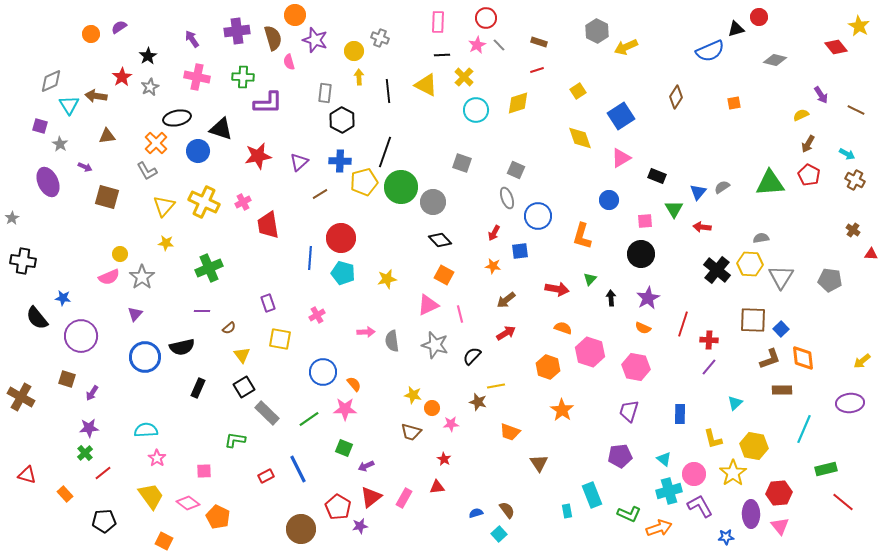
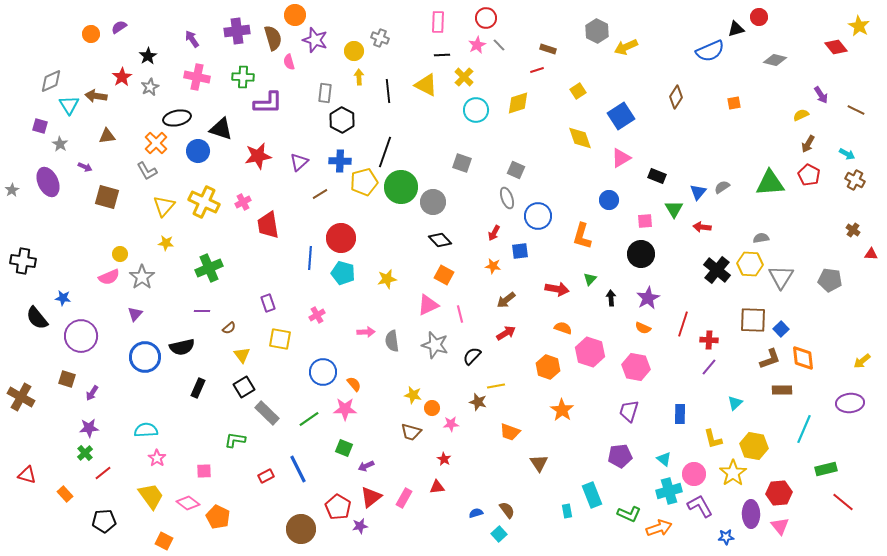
brown rectangle at (539, 42): moved 9 px right, 7 px down
gray star at (12, 218): moved 28 px up
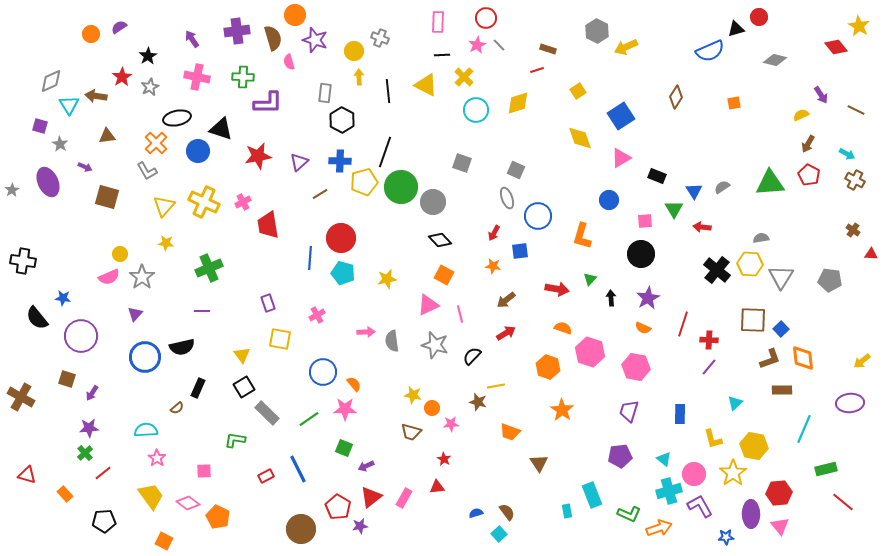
blue triangle at (698, 192): moved 4 px left, 1 px up; rotated 12 degrees counterclockwise
brown semicircle at (229, 328): moved 52 px left, 80 px down
brown semicircle at (507, 510): moved 2 px down
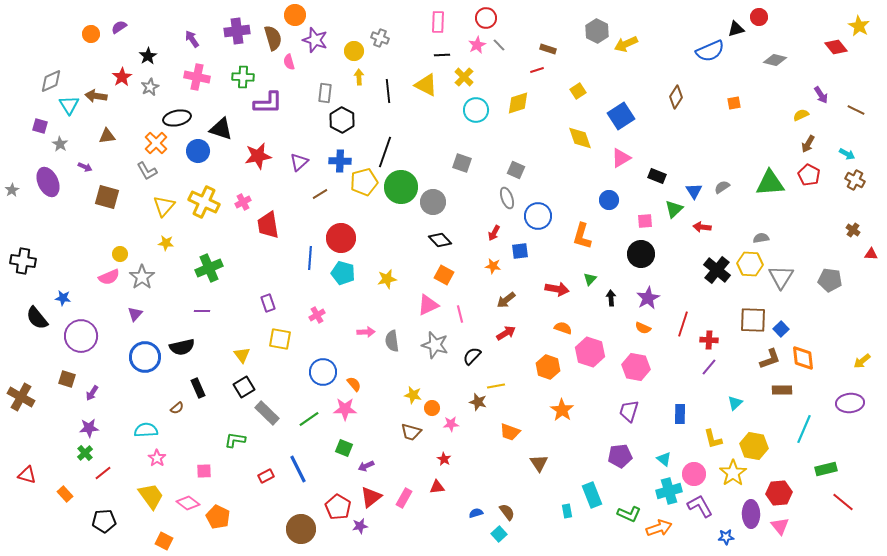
yellow arrow at (626, 47): moved 3 px up
green triangle at (674, 209): rotated 18 degrees clockwise
black rectangle at (198, 388): rotated 48 degrees counterclockwise
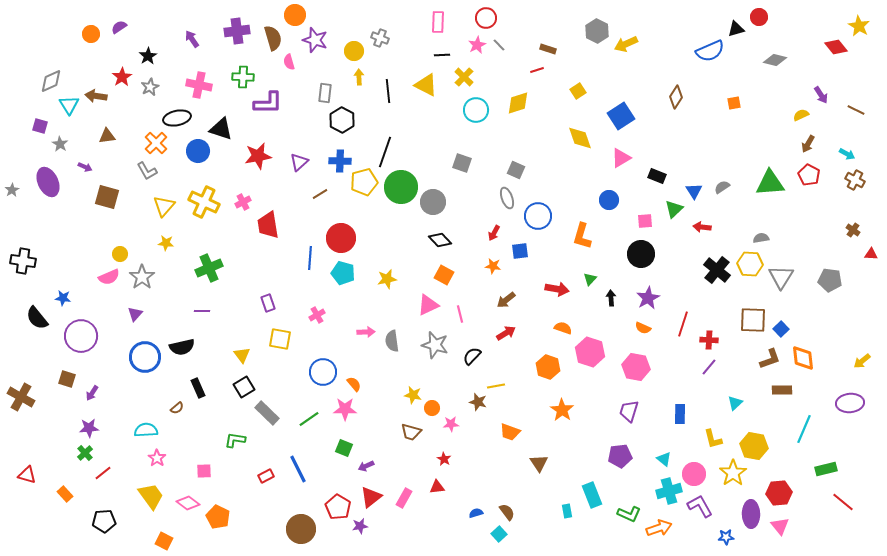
pink cross at (197, 77): moved 2 px right, 8 px down
